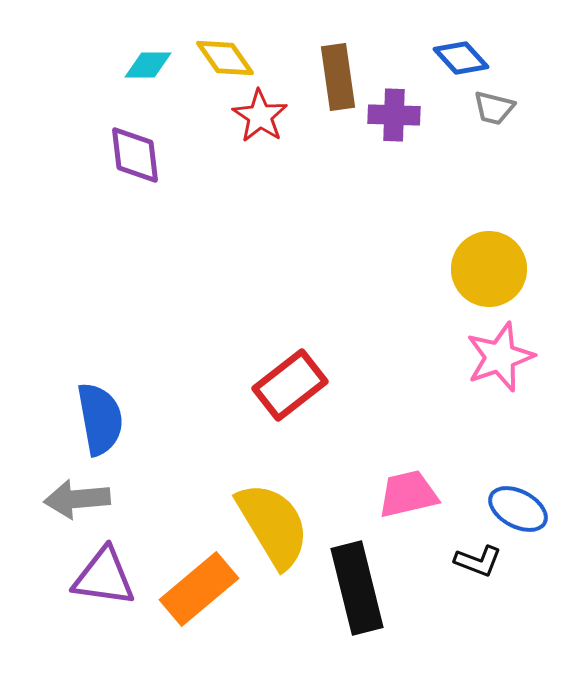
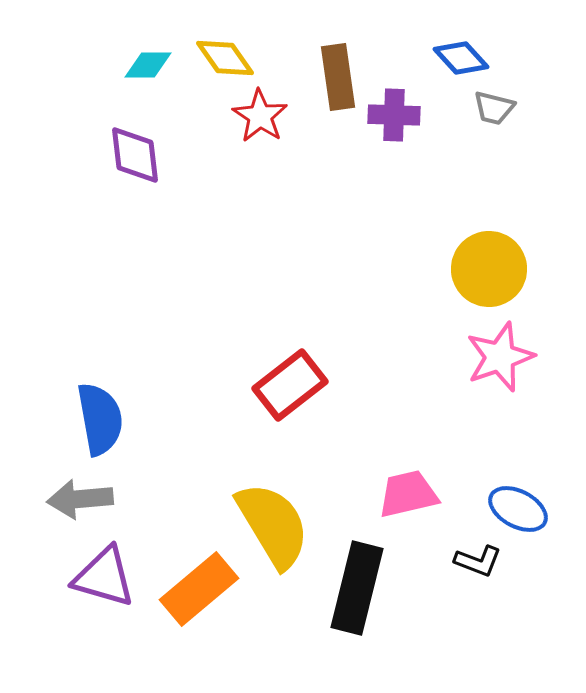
gray arrow: moved 3 px right
purple triangle: rotated 8 degrees clockwise
black rectangle: rotated 28 degrees clockwise
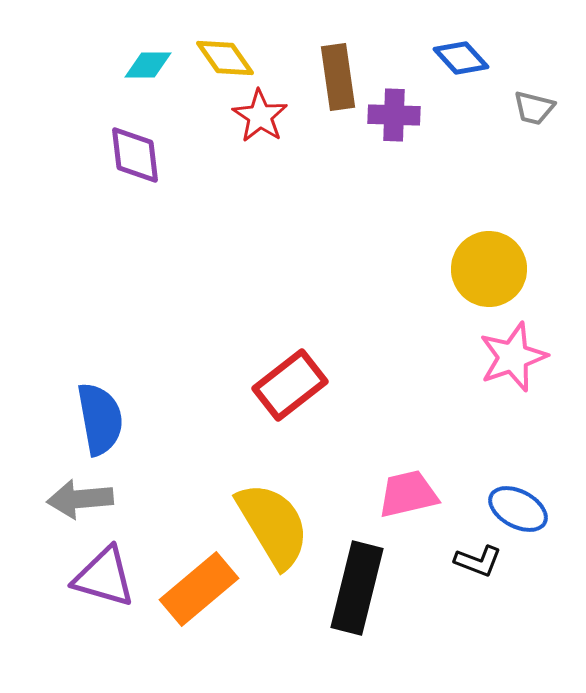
gray trapezoid: moved 40 px right
pink star: moved 13 px right
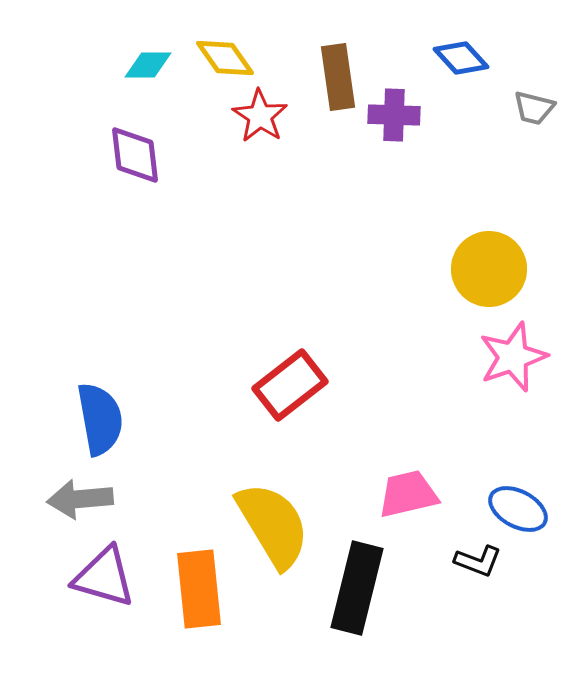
orange rectangle: rotated 56 degrees counterclockwise
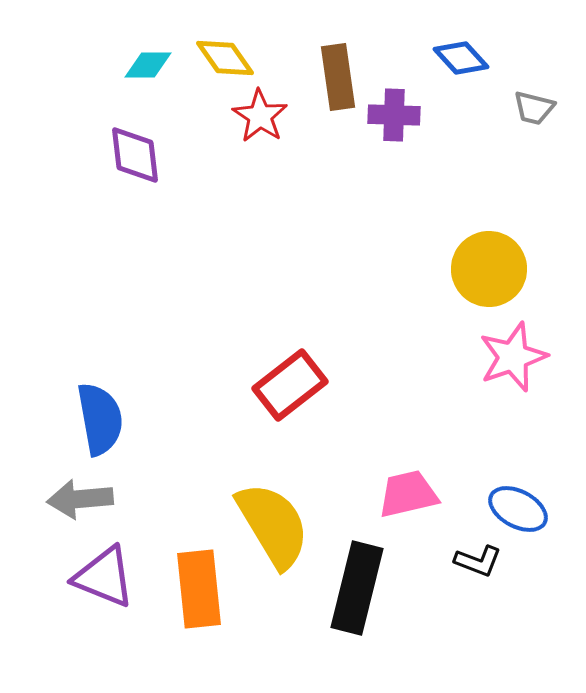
purple triangle: rotated 6 degrees clockwise
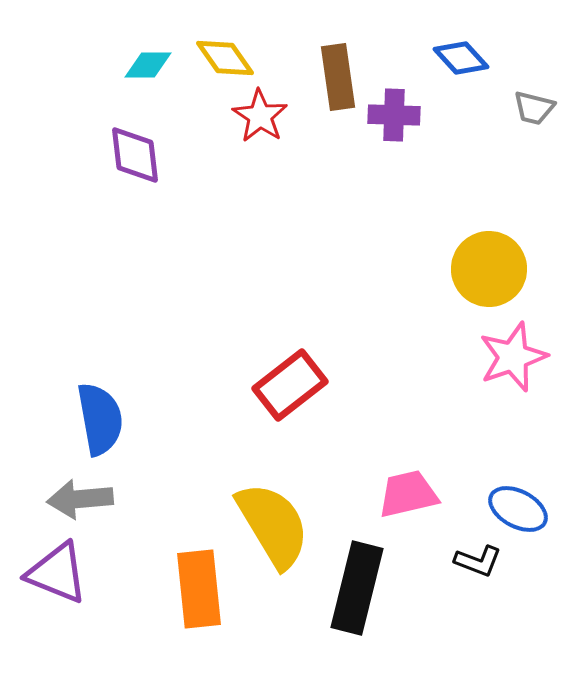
purple triangle: moved 47 px left, 4 px up
